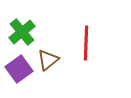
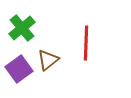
green cross: moved 4 px up
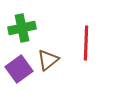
green cross: rotated 28 degrees clockwise
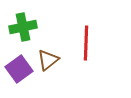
green cross: moved 1 px right, 1 px up
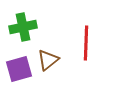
purple square: rotated 20 degrees clockwise
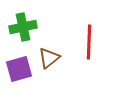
red line: moved 3 px right, 1 px up
brown triangle: moved 1 px right, 2 px up
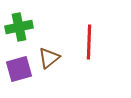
green cross: moved 4 px left
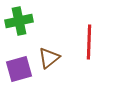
green cross: moved 6 px up
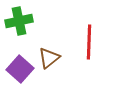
purple square: moved 1 px right; rotated 32 degrees counterclockwise
